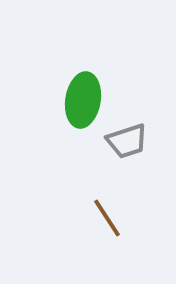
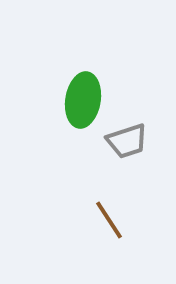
brown line: moved 2 px right, 2 px down
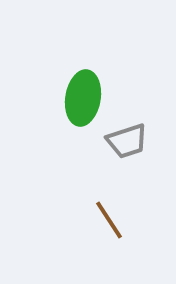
green ellipse: moved 2 px up
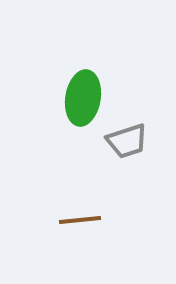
brown line: moved 29 px left; rotated 63 degrees counterclockwise
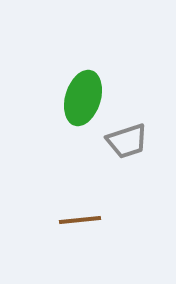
green ellipse: rotated 8 degrees clockwise
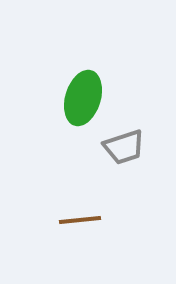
gray trapezoid: moved 3 px left, 6 px down
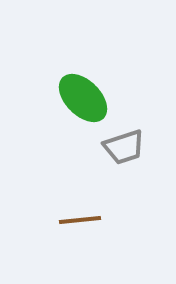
green ellipse: rotated 62 degrees counterclockwise
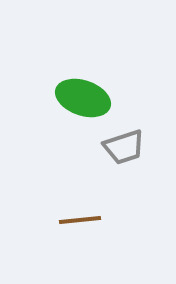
green ellipse: rotated 26 degrees counterclockwise
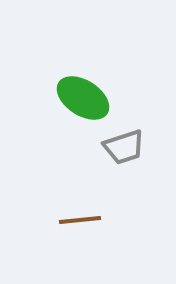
green ellipse: rotated 14 degrees clockwise
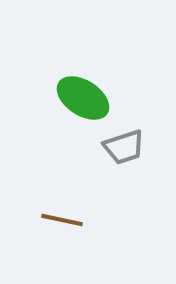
brown line: moved 18 px left; rotated 18 degrees clockwise
